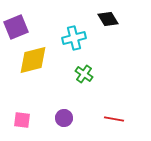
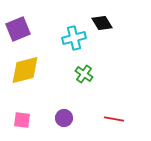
black diamond: moved 6 px left, 4 px down
purple square: moved 2 px right, 2 px down
yellow diamond: moved 8 px left, 10 px down
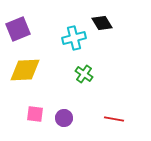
yellow diamond: rotated 12 degrees clockwise
pink square: moved 13 px right, 6 px up
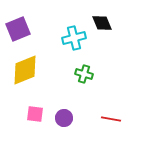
black diamond: rotated 10 degrees clockwise
yellow diamond: rotated 20 degrees counterclockwise
green cross: rotated 18 degrees counterclockwise
red line: moved 3 px left
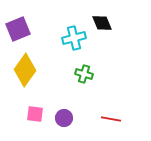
yellow diamond: rotated 32 degrees counterclockwise
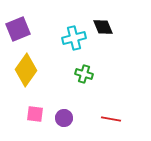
black diamond: moved 1 px right, 4 px down
yellow diamond: moved 1 px right
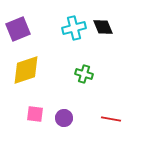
cyan cross: moved 10 px up
yellow diamond: rotated 36 degrees clockwise
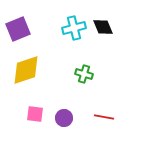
red line: moved 7 px left, 2 px up
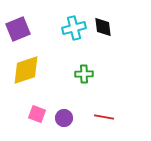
black diamond: rotated 15 degrees clockwise
green cross: rotated 18 degrees counterclockwise
pink square: moved 2 px right; rotated 12 degrees clockwise
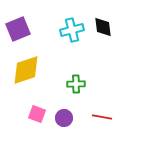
cyan cross: moved 2 px left, 2 px down
green cross: moved 8 px left, 10 px down
red line: moved 2 px left
